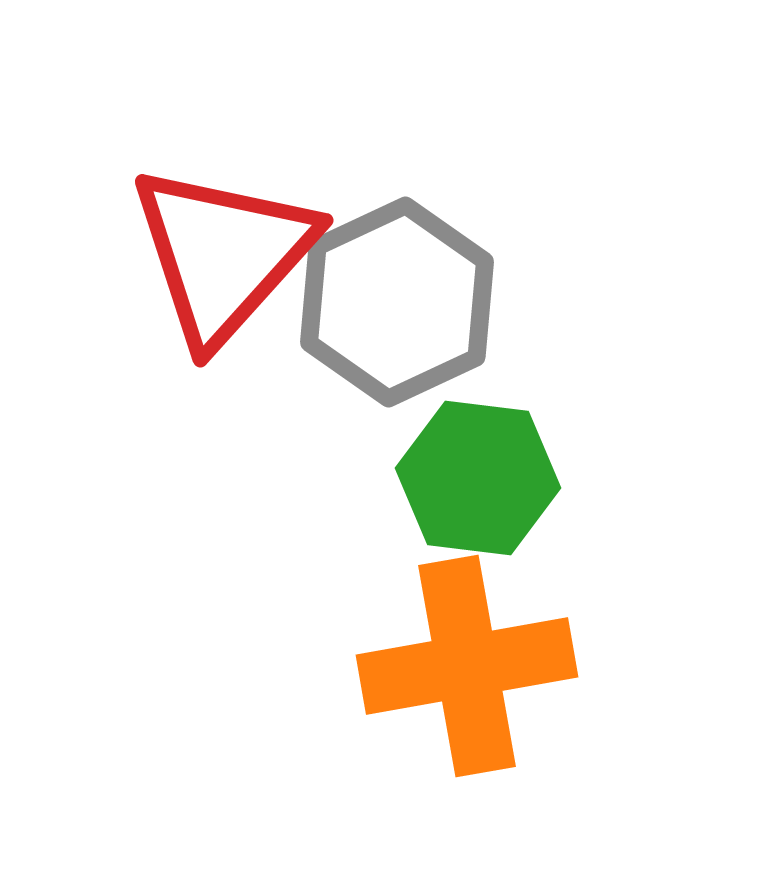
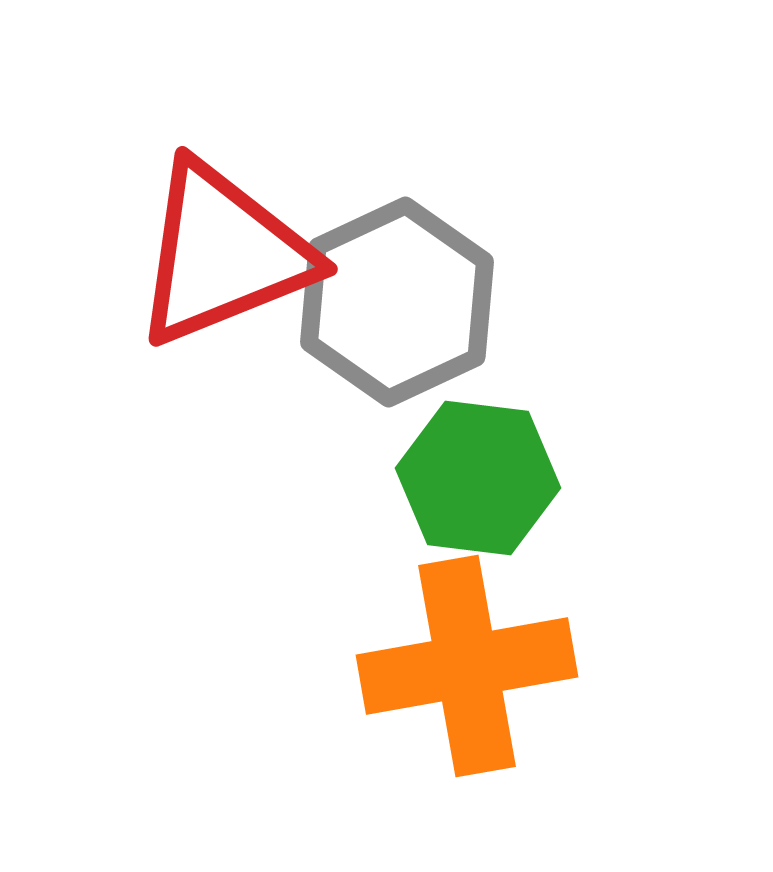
red triangle: rotated 26 degrees clockwise
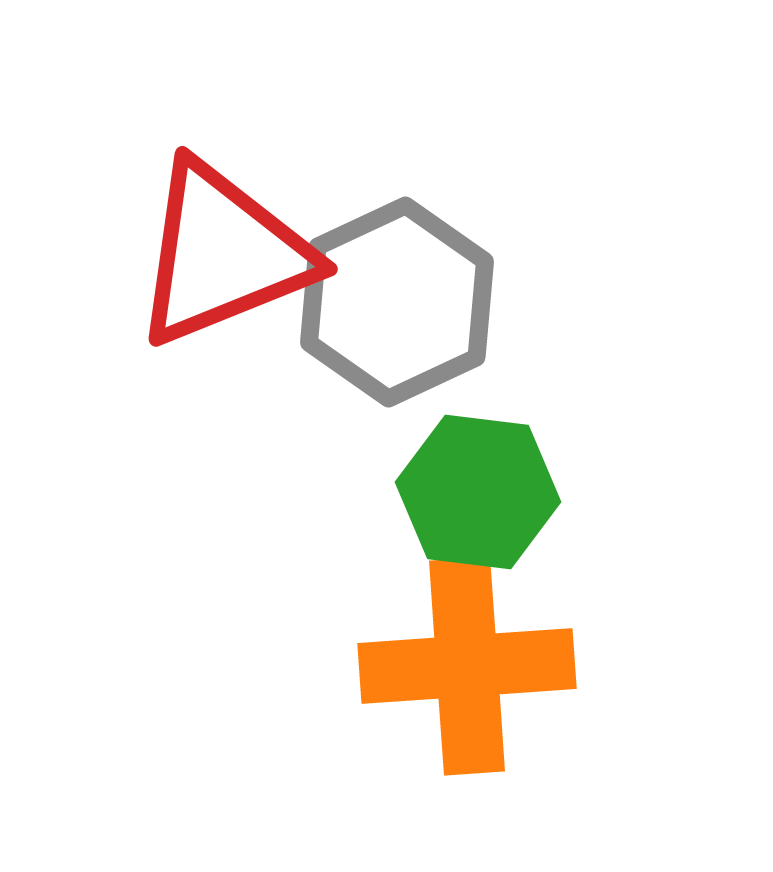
green hexagon: moved 14 px down
orange cross: rotated 6 degrees clockwise
